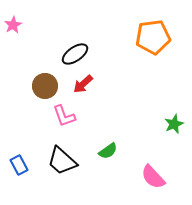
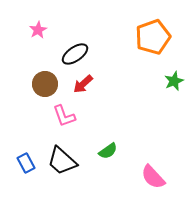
pink star: moved 25 px right, 5 px down
orange pentagon: rotated 12 degrees counterclockwise
brown circle: moved 2 px up
green star: moved 43 px up
blue rectangle: moved 7 px right, 2 px up
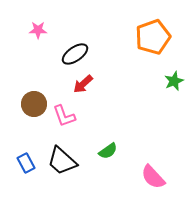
pink star: rotated 30 degrees clockwise
brown circle: moved 11 px left, 20 px down
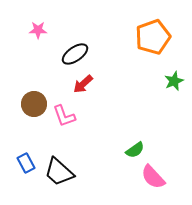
green semicircle: moved 27 px right, 1 px up
black trapezoid: moved 3 px left, 11 px down
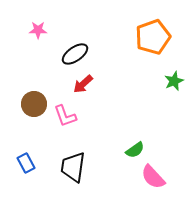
pink L-shape: moved 1 px right
black trapezoid: moved 14 px right, 5 px up; rotated 56 degrees clockwise
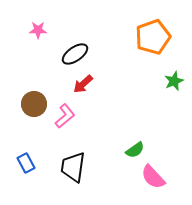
pink L-shape: rotated 110 degrees counterclockwise
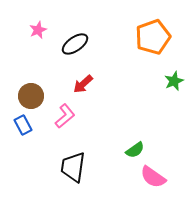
pink star: rotated 24 degrees counterclockwise
black ellipse: moved 10 px up
brown circle: moved 3 px left, 8 px up
blue rectangle: moved 3 px left, 38 px up
pink semicircle: rotated 12 degrees counterclockwise
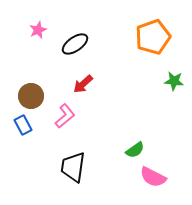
green star: rotated 30 degrees clockwise
pink semicircle: rotated 8 degrees counterclockwise
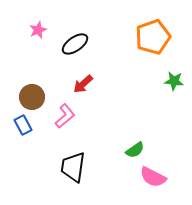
brown circle: moved 1 px right, 1 px down
